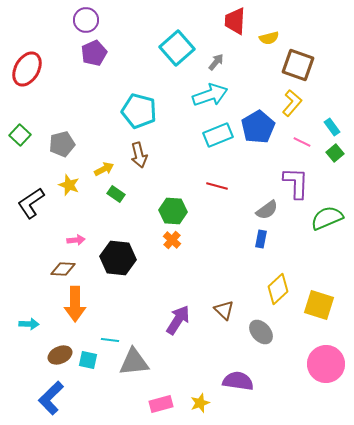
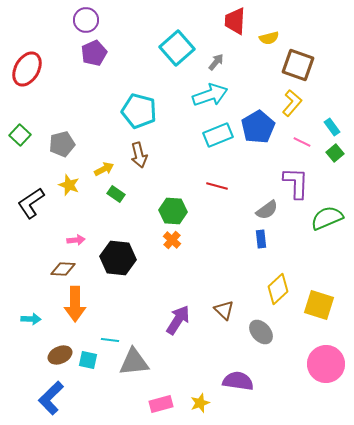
blue rectangle at (261, 239): rotated 18 degrees counterclockwise
cyan arrow at (29, 324): moved 2 px right, 5 px up
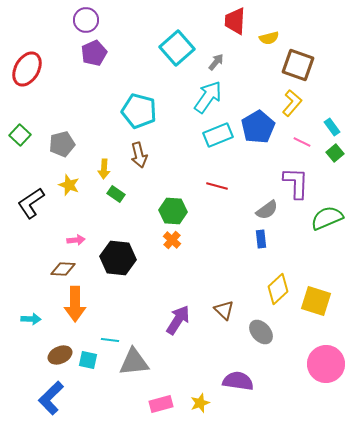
cyan arrow at (210, 95): moved 2 px left, 2 px down; rotated 36 degrees counterclockwise
yellow arrow at (104, 169): rotated 120 degrees clockwise
yellow square at (319, 305): moved 3 px left, 4 px up
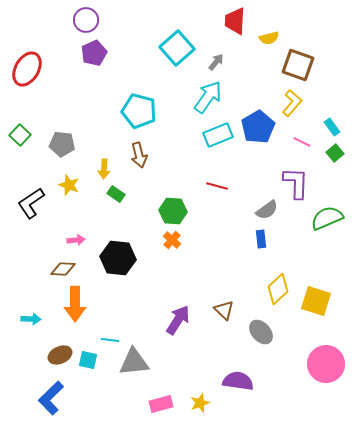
gray pentagon at (62, 144): rotated 20 degrees clockwise
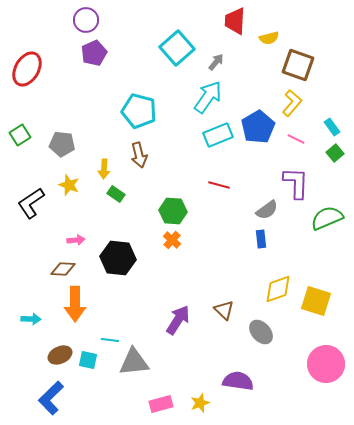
green square at (20, 135): rotated 15 degrees clockwise
pink line at (302, 142): moved 6 px left, 3 px up
red line at (217, 186): moved 2 px right, 1 px up
yellow diamond at (278, 289): rotated 24 degrees clockwise
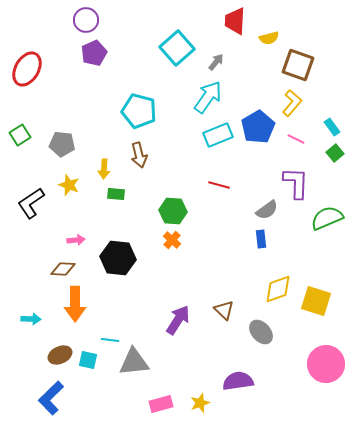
green rectangle at (116, 194): rotated 30 degrees counterclockwise
purple semicircle at (238, 381): rotated 16 degrees counterclockwise
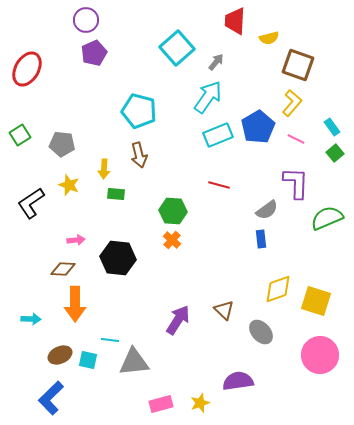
pink circle at (326, 364): moved 6 px left, 9 px up
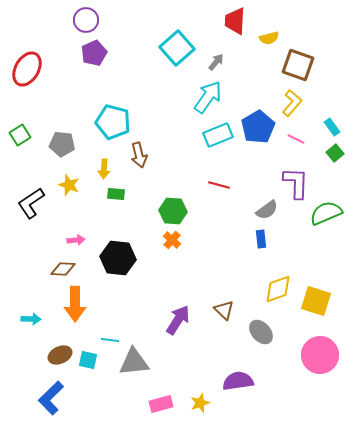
cyan pentagon at (139, 111): moved 26 px left, 11 px down
green semicircle at (327, 218): moved 1 px left, 5 px up
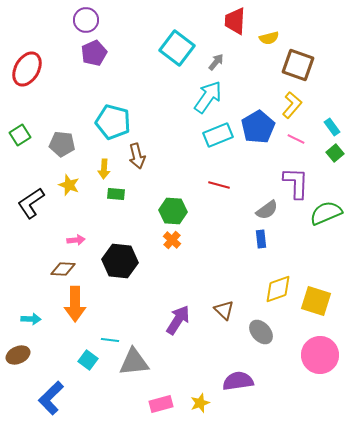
cyan square at (177, 48): rotated 12 degrees counterclockwise
yellow L-shape at (292, 103): moved 2 px down
brown arrow at (139, 155): moved 2 px left, 1 px down
black hexagon at (118, 258): moved 2 px right, 3 px down
brown ellipse at (60, 355): moved 42 px left
cyan square at (88, 360): rotated 24 degrees clockwise
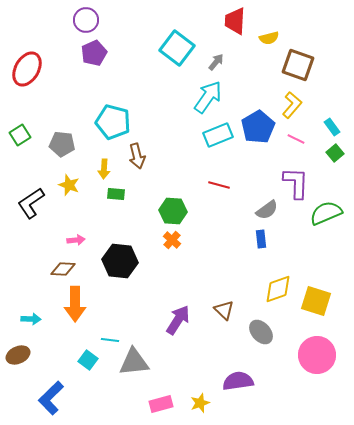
pink circle at (320, 355): moved 3 px left
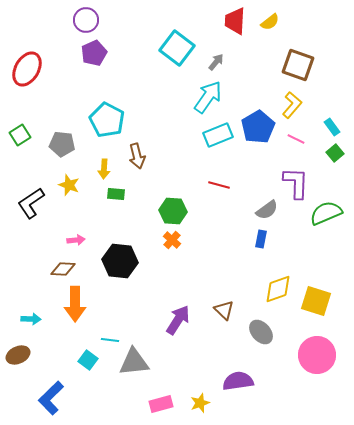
yellow semicircle at (269, 38): moved 1 px right, 16 px up; rotated 24 degrees counterclockwise
cyan pentagon at (113, 122): moved 6 px left, 2 px up; rotated 12 degrees clockwise
blue rectangle at (261, 239): rotated 18 degrees clockwise
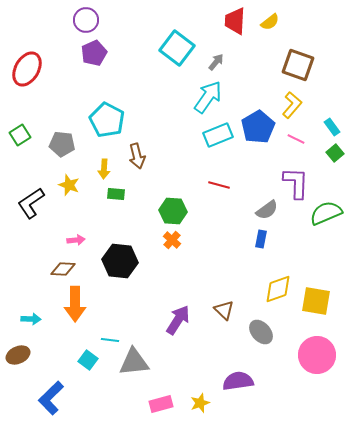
yellow square at (316, 301): rotated 8 degrees counterclockwise
